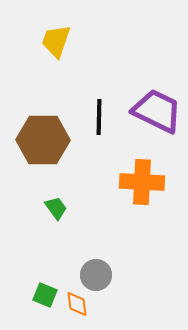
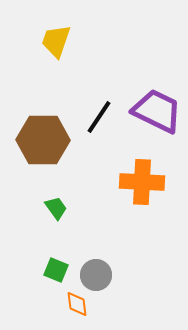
black line: rotated 33 degrees clockwise
green square: moved 11 px right, 25 px up
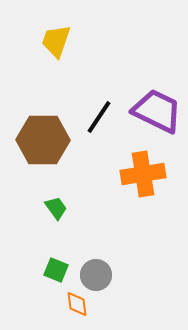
orange cross: moved 1 px right, 8 px up; rotated 12 degrees counterclockwise
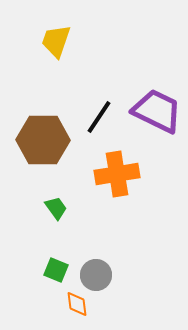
orange cross: moved 26 px left
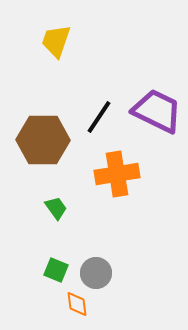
gray circle: moved 2 px up
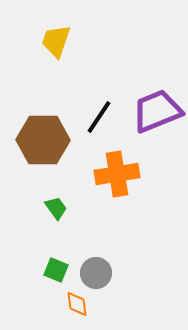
purple trapezoid: rotated 48 degrees counterclockwise
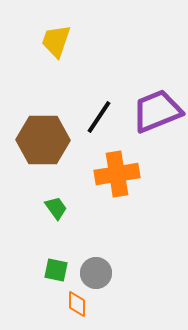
green square: rotated 10 degrees counterclockwise
orange diamond: rotated 8 degrees clockwise
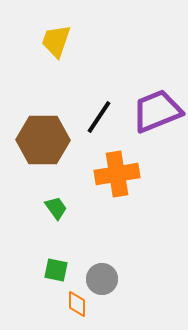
gray circle: moved 6 px right, 6 px down
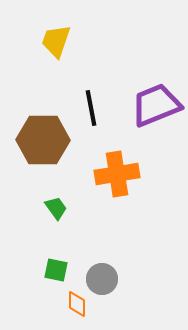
purple trapezoid: moved 1 px left, 6 px up
black line: moved 8 px left, 9 px up; rotated 45 degrees counterclockwise
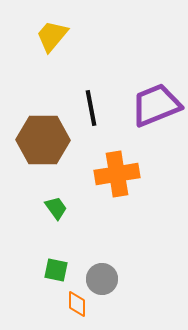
yellow trapezoid: moved 4 px left, 5 px up; rotated 21 degrees clockwise
